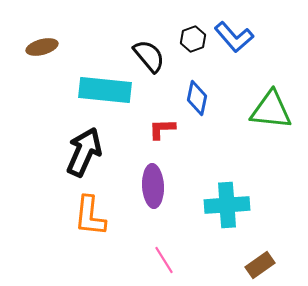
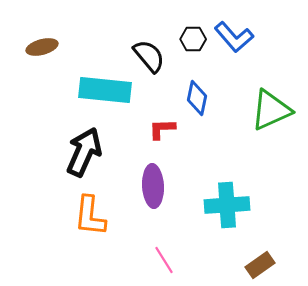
black hexagon: rotated 20 degrees clockwise
green triangle: rotated 30 degrees counterclockwise
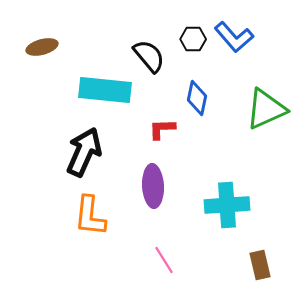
green triangle: moved 5 px left, 1 px up
brown rectangle: rotated 68 degrees counterclockwise
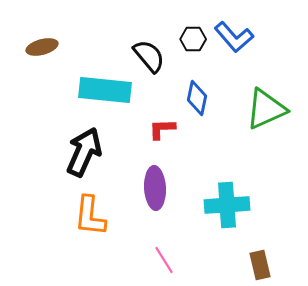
purple ellipse: moved 2 px right, 2 px down
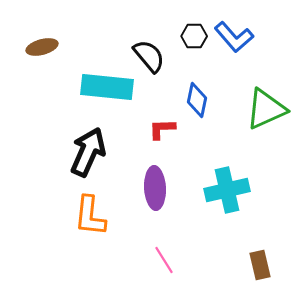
black hexagon: moved 1 px right, 3 px up
cyan rectangle: moved 2 px right, 3 px up
blue diamond: moved 2 px down
black arrow: moved 4 px right
cyan cross: moved 15 px up; rotated 9 degrees counterclockwise
